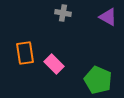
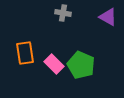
green pentagon: moved 17 px left, 15 px up
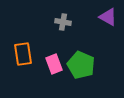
gray cross: moved 9 px down
orange rectangle: moved 2 px left, 1 px down
pink rectangle: rotated 24 degrees clockwise
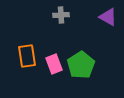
gray cross: moved 2 px left, 7 px up; rotated 14 degrees counterclockwise
orange rectangle: moved 4 px right, 2 px down
green pentagon: rotated 16 degrees clockwise
